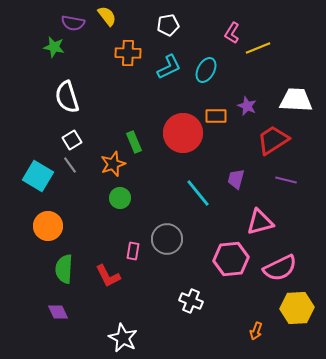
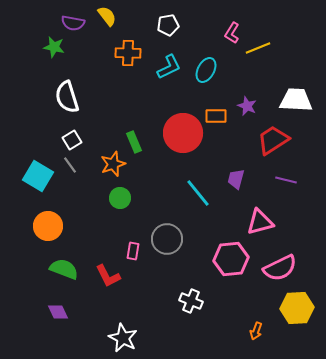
green semicircle: rotated 108 degrees clockwise
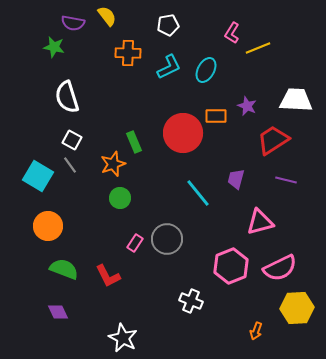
white square: rotated 30 degrees counterclockwise
pink rectangle: moved 2 px right, 8 px up; rotated 24 degrees clockwise
pink hexagon: moved 7 px down; rotated 16 degrees counterclockwise
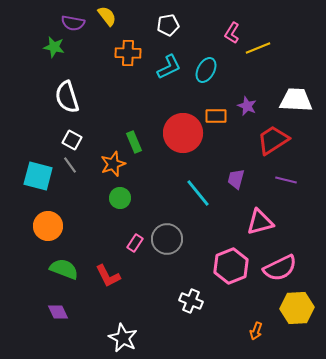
cyan square: rotated 16 degrees counterclockwise
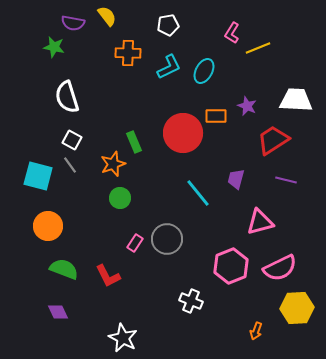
cyan ellipse: moved 2 px left, 1 px down
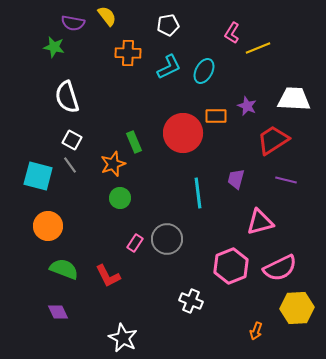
white trapezoid: moved 2 px left, 1 px up
cyan line: rotated 32 degrees clockwise
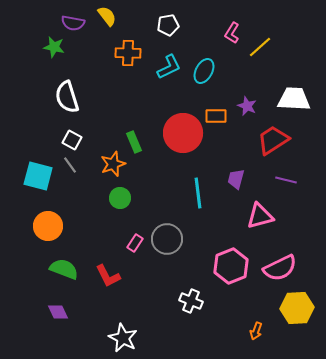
yellow line: moved 2 px right, 1 px up; rotated 20 degrees counterclockwise
pink triangle: moved 6 px up
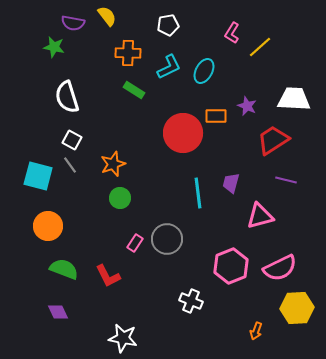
green rectangle: moved 52 px up; rotated 35 degrees counterclockwise
purple trapezoid: moved 5 px left, 4 px down
white star: rotated 16 degrees counterclockwise
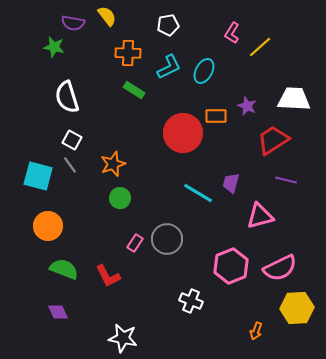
cyan line: rotated 52 degrees counterclockwise
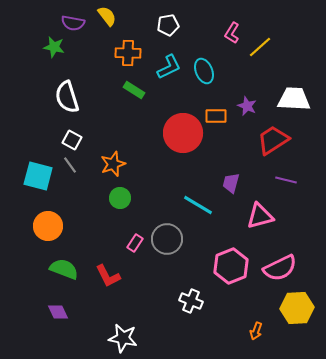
cyan ellipse: rotated 50 degrees counterclockwise
cyan line: moved 12 px down
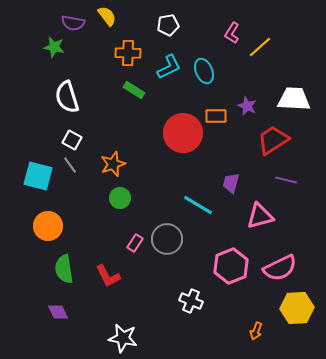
green semicircle: rotated 120 degrees counterclockwise
